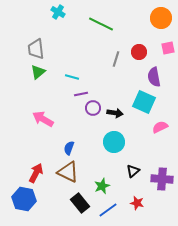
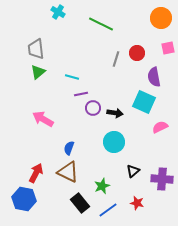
red circle: moved 2 px left, 1 px down
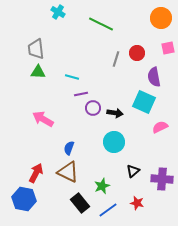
green triangle: rotated 42 degrees clockwise
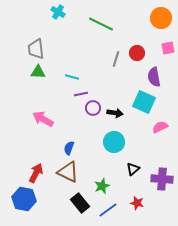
black triangle: moved 2 px up
